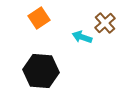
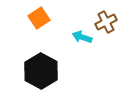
brown cross: moved 1 px right, 1 px up; rotated 15 degrees clockwise
black hexagon: rotated 24 degrees clockwise
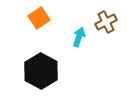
cyan arrow: moved 3 px left; rotated 90 degrees clockwise
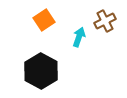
orange square: moved 5 px right, 2 px down
brown cross: moved 1 px left, 1 px up
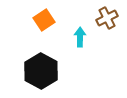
brown cross: moved 2 px right, 3 px up
cyan arrow: moved 1 px right; rotated 18 degrees counterclockwise
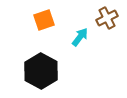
orange square: rotated 15 degrees clockwise
cyan arrow: rotated 36 degrees clockwise
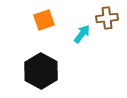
brown cross: rotated 20 degrees clockwise
cyan arrow: moved 2 px right, 3 px up
